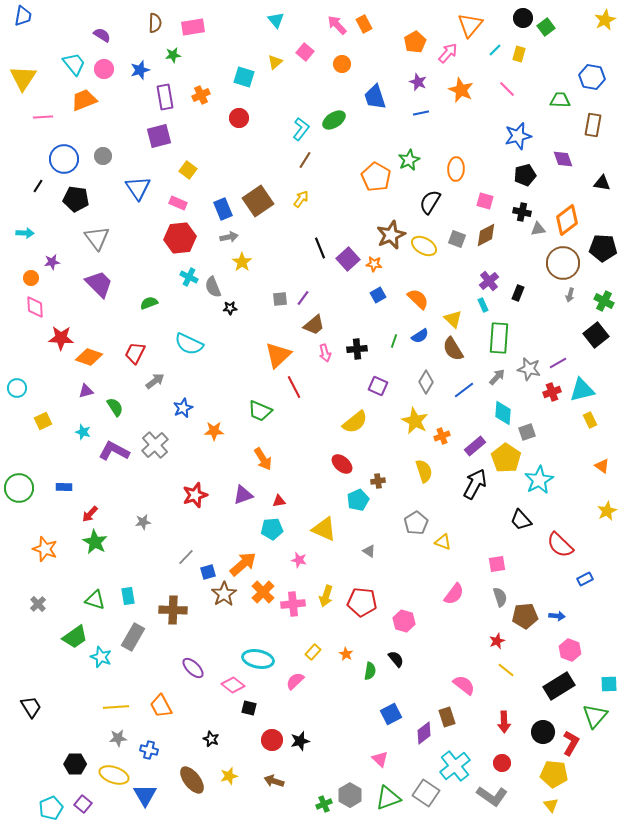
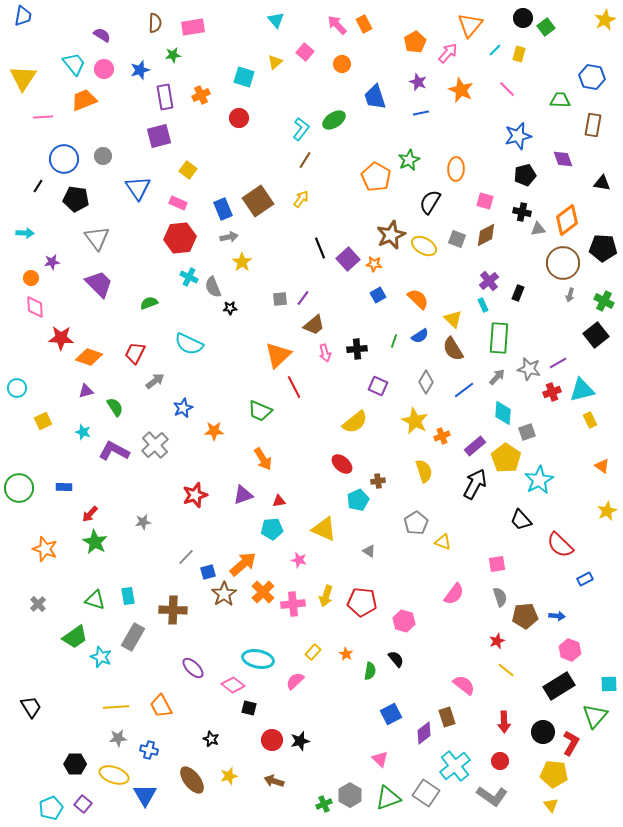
red circle at (502, 763): moved 2 px left, 2 px up
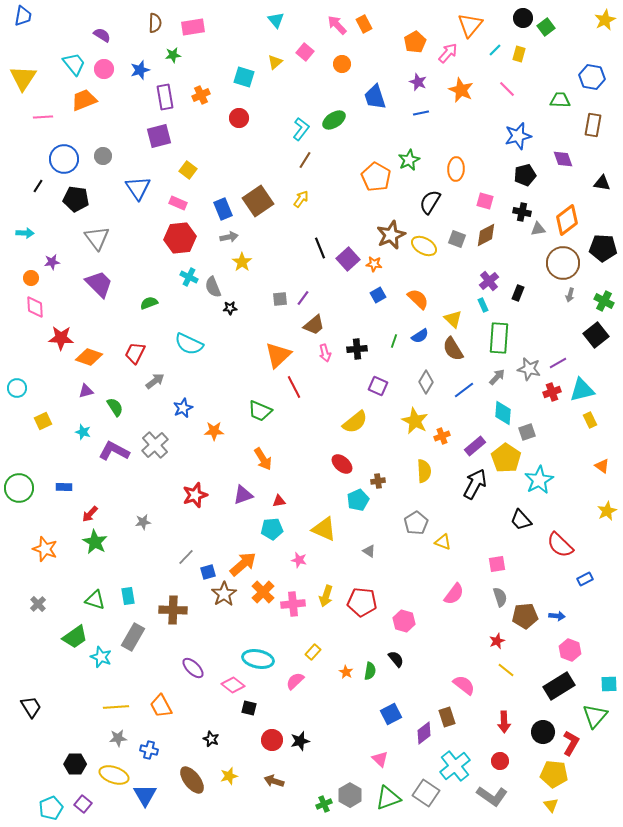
yellow semicircle at (424, 471): rotated 15 degrees clockwise
orange star at (346, 654): moved 18 px down
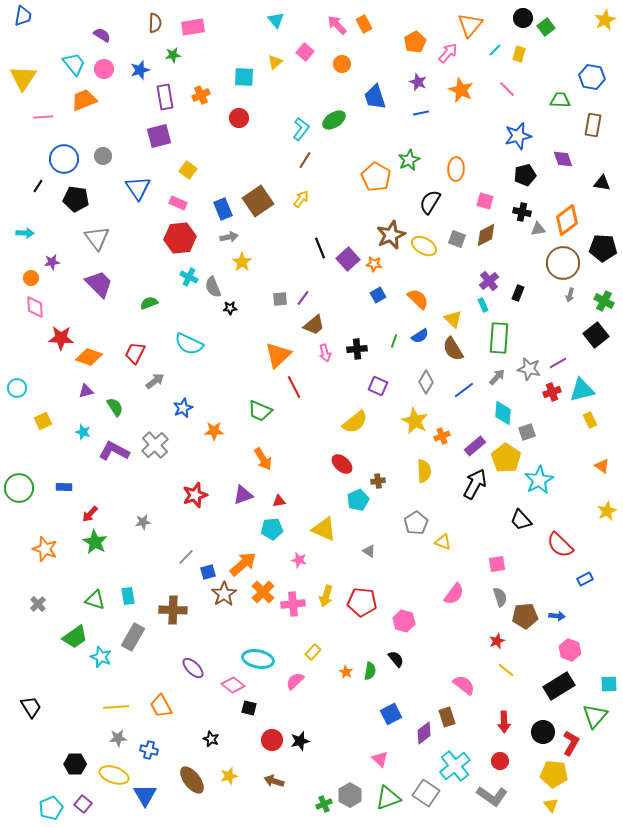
cyan square at (244, 77): rotated 15 degrees counterclockwise
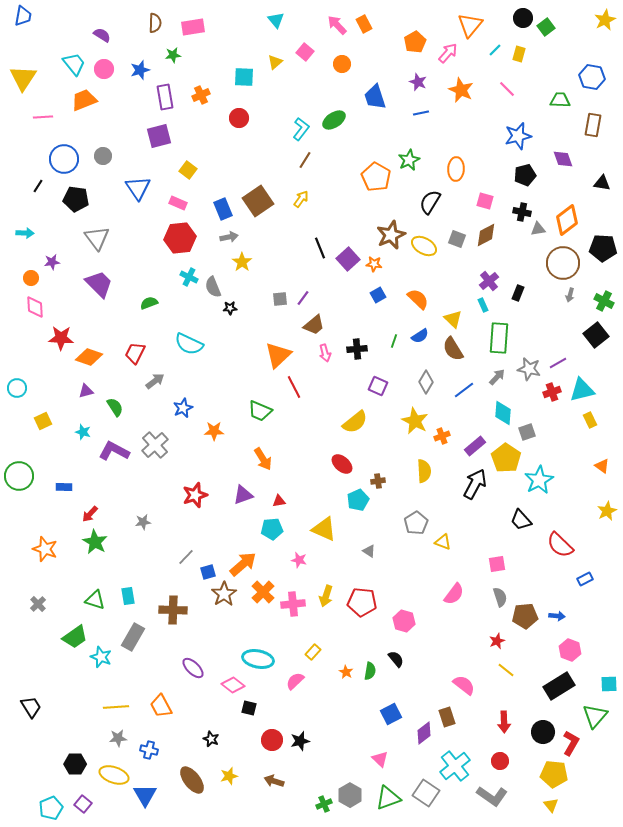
green circle at (19, 488): moved 12 px up
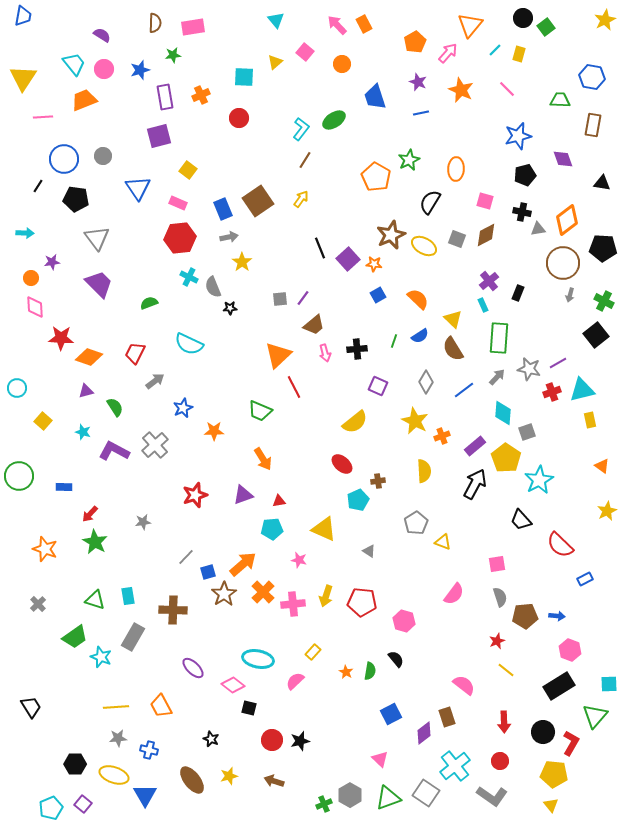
yellow rectangle at (590, 420): rotated 14 degrees clockwise
yellow square at (43, 421): rotated 24 degrees counterclockwise
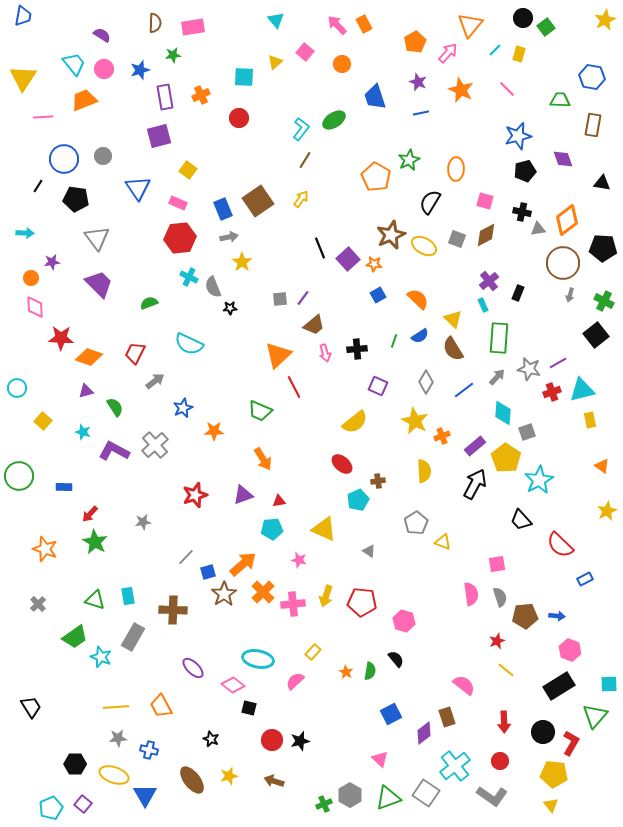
black pentagon at (525, 175): moved 4 px up
pink semicircle at (454, 594): moved 17 px right; rotated 45 degrees counterclockwise
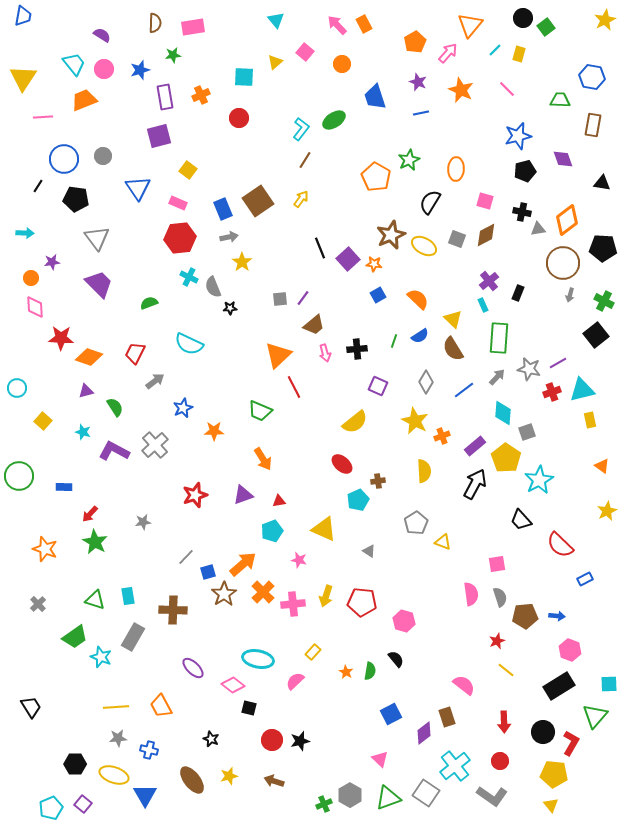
cyan pentagon at (272, 529): moved 2 px down; rotated 15 degrees counterclockwise
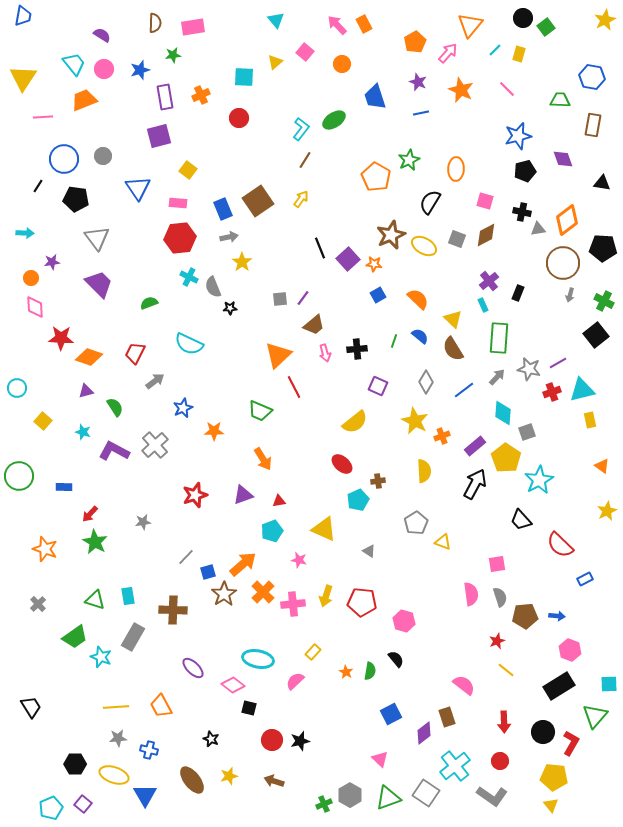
pink rectangle at (178, 203): rotated 18 degrees counterclockwise
blue semicircle at (420, 336): rotated 108 degrees counterclockwise
yellow pentagon at (554, 774): moved 3 px down
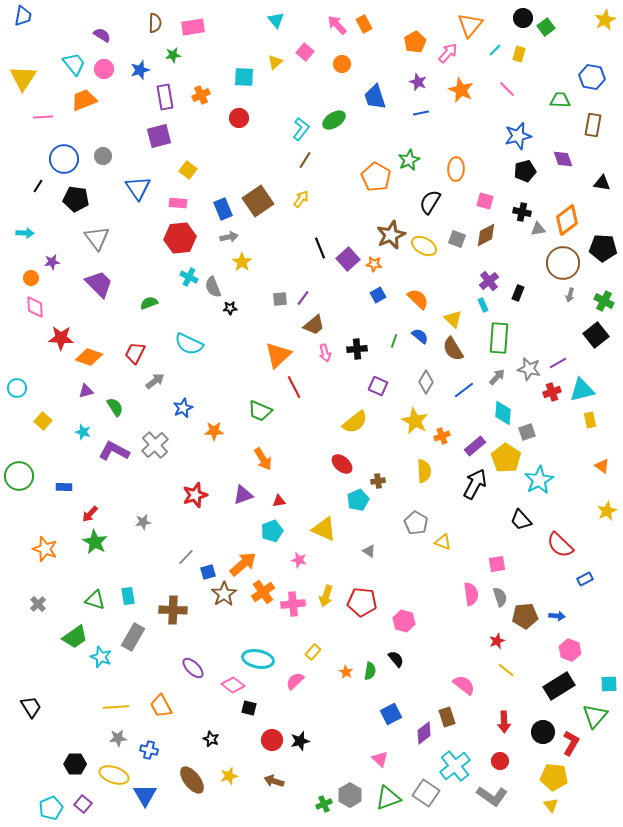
gray pentagon at (416, 523): rotated 10 degrees counterclockwise
orange cross at (263, 592): rotated 10 degrees clockwise
